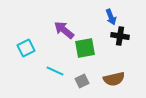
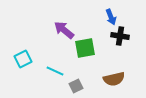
cyan square: moved 3 px left, 11 px down
gray square: moved 6 px left, 5 px down
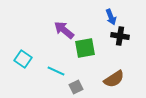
cyan square: rotated 30 degrees counterclockwise
cyan line: moved 1 px right
brown semicircle: rotated 20 degrees counterclockwise
gray square: moved 1 px down
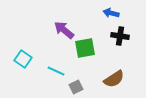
blue arrow: moved 4 px up; rotated 126 degrees clockwise
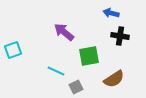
purple arrow: moved 2 px down
green square: moved 4 px right, 8 px down
cyan square: moved 10 px left, 9 px up; rotated 36 degrees clockwise
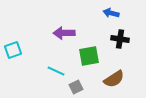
purple arrow: moved 1 px down; rotated 40 degrees counterclockwise
black cross: moved 3 px down
